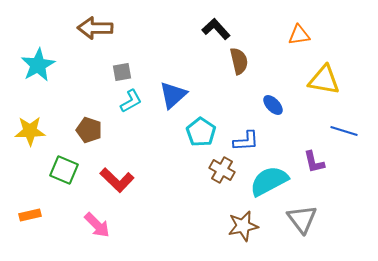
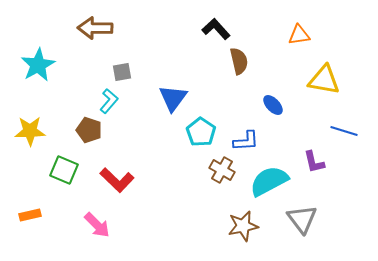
blue triangle: moved 3 px down; rotated 12 degrees counterclockwise
cyan L-shape: moved 22 px left; rotated 20 degrees counterclockwise
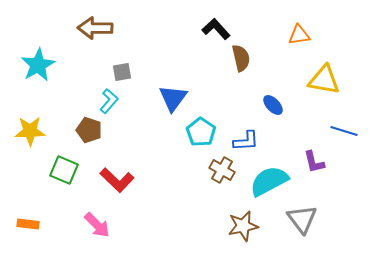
brown semicircle: moved 2 px right, 3 px up
orange rectangle: moved 2 px left, 9 px down; rotated 20 degrees clockwise
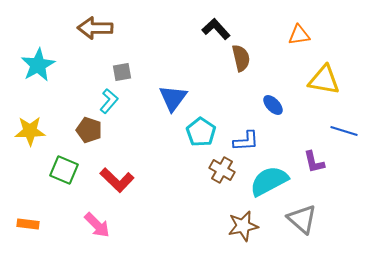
gray triangle: rotated 12 degrees counterclockwise
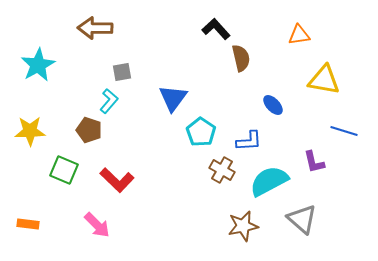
blue L-shape: moved 3 px right
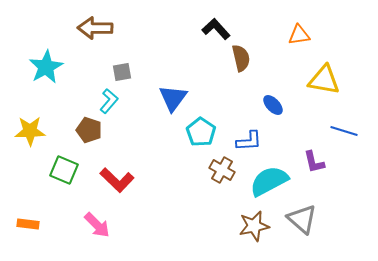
cyan star: moved 8 px right, 2 px down
brown star: moved 11 px right
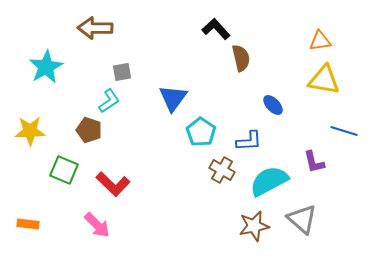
orange triangle: moved 21 px right, 6 px down
cyan L-shape: rotated 15 degrees clockwise
red L-shape: moved 4 px left, 4 px down
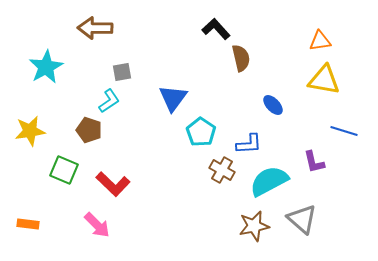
yellow star: rotated 8 degrees counterclockwise
blue L-shape: moved 3 px down
